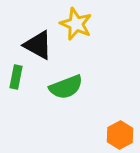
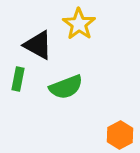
yellow star: moved 3 px right; rotated 12 degrees clockwise
green rectangle: moved 2 px right, 2 px down
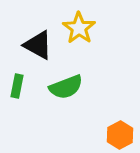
yellow star: moved 4 px down
green rectangle: moved 1 px left, 7 px down
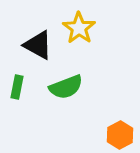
green rectangle: moved 1 px down
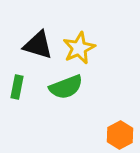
yellow star: moved 20 px down; rotated 12 degrees clockwise
black triangle: rotated 12 degrees counterclockwise
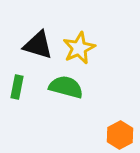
green semicircle: rotated 144 degrees counterclockwise
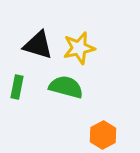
yellow star: rotated 12 degrees clockwise
orange hexagon: moved 17 px left
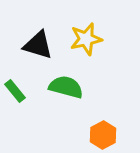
yellow star: moved 7 px right, 9 px up
green rectangle: moved 2 px left, 4 px down; rotated 50 degrees counterclockwise
